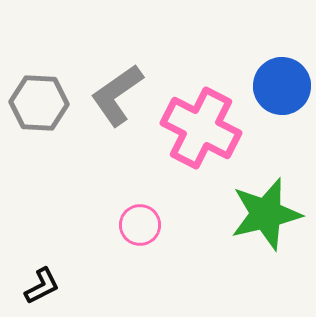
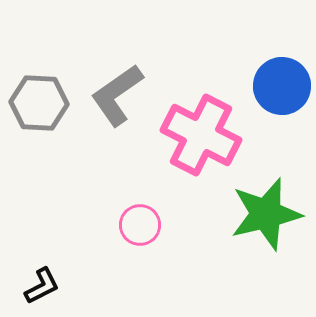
pink cross: moved 7 px down
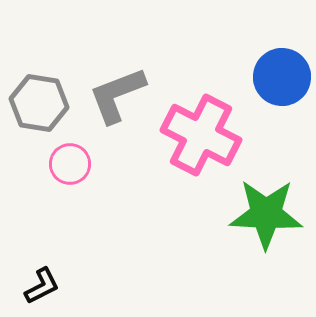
blue circle: moved 9 px up
gray L-shape: rotated 14 degrees clockwise
gray hexagon: rotated 6 degrees clockwise
green star: rotated 16 degrees clockwise
pink circle: moved 70 px left, 61 px up
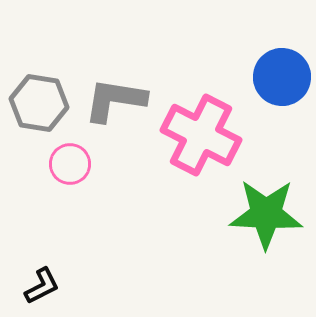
gray L-shape: moved 2 px left, 5 px down; rotated 30 degrees clockwise
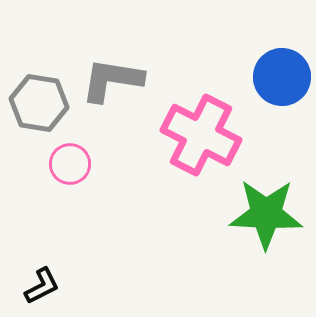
gray L-shape: moved 3 px left, 20 px up
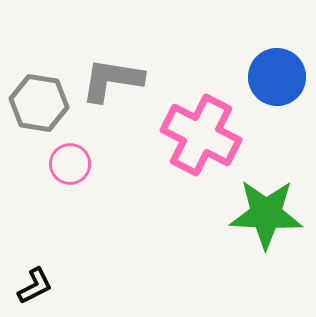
blue circle: moved 5 px left
black L-shape: moved 7 px left
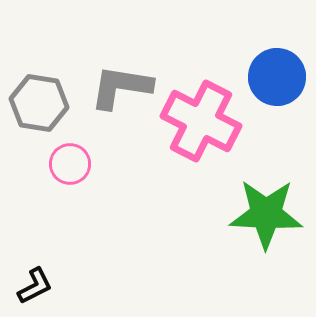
gray L-shape: moved 9 px right, 7 px down
pink cross: moved 14 px up
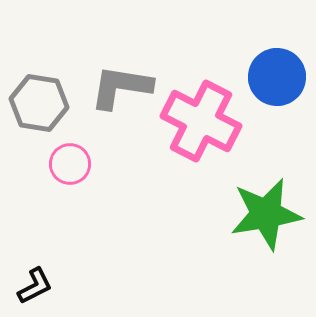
green star: rotated 12 degrees counterclockwise
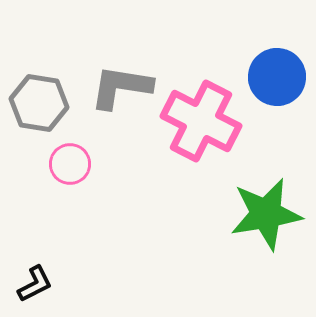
black L-shape: moved 2 px up
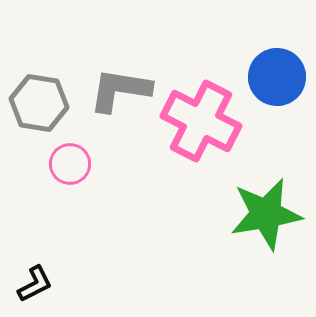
gray L-shape: moved 1 px left, 3 px down
